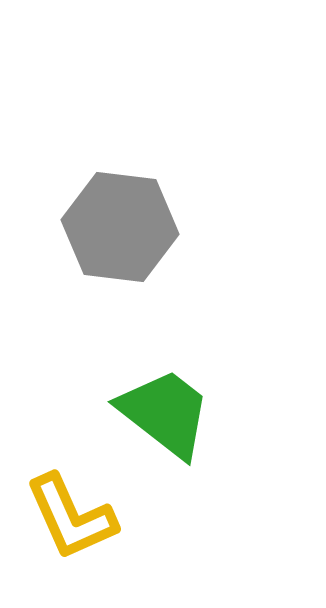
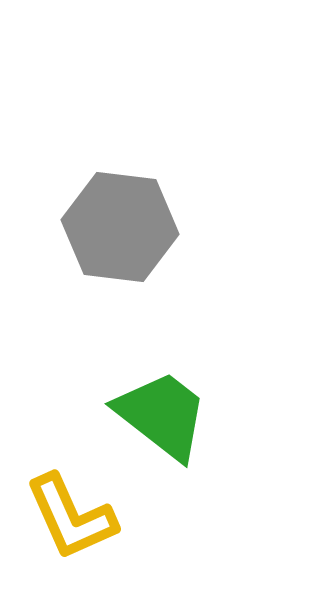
green trapezoid: moved 3 px left, 2 px down
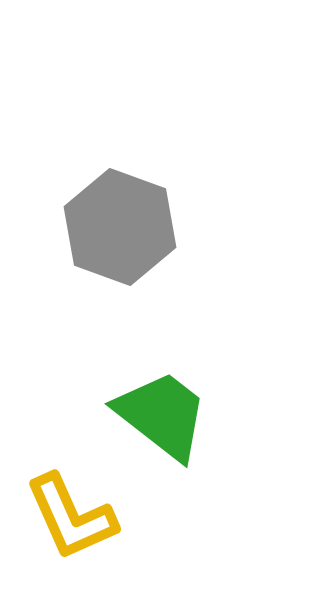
gray hexagon: rotated 13 degrees clockwise
